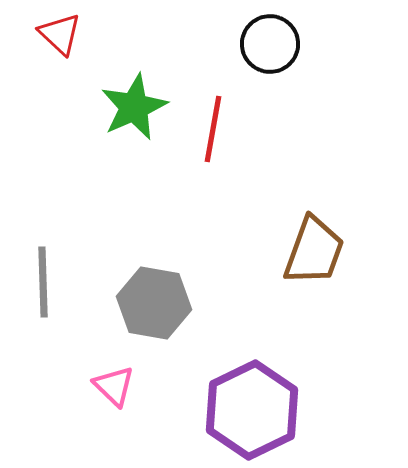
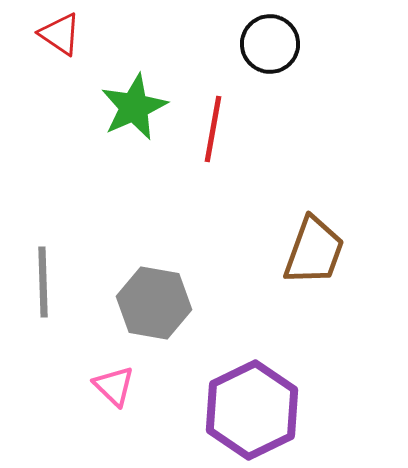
red triangle: rotated 9 degrees counterclockwise
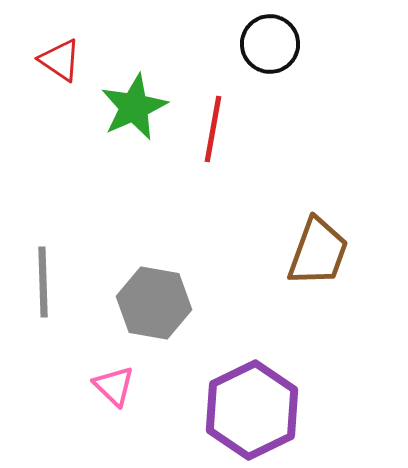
red triangle: moved 26 px down
brown trapezoid: moved 4 px right, 1 px down
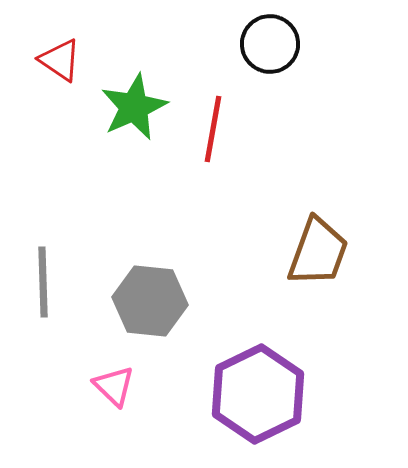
gray hexagon: moved 4 px left, 2 px up; rotated 4 degrees counterclockwise
purple hexagon: moved 6 px right, 16 px up
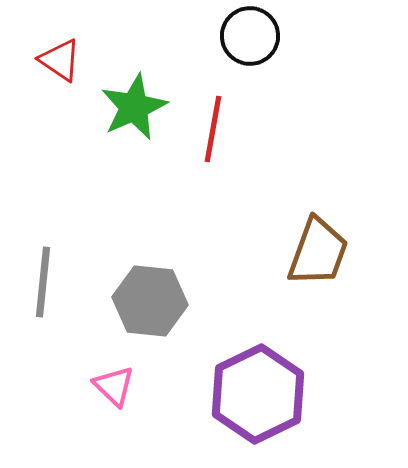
black circle: moved 20 px left, 8 px up
gray line: rotated 8 degrees clockwise
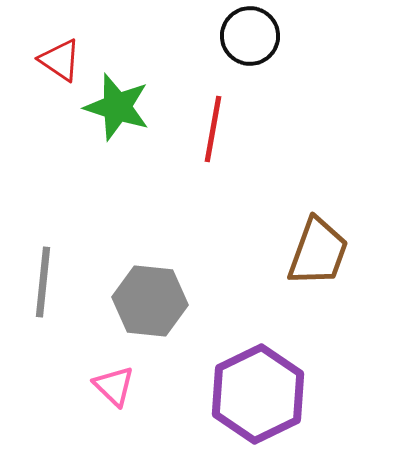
green star: moved 17 px left; rotated 30 degrees counterclockwise
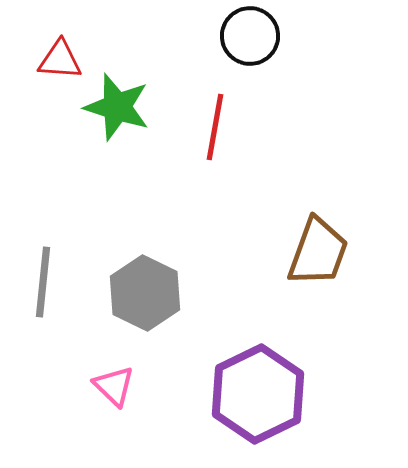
red triangle: rotated 30 degrees counterclockwise
red line: moved 2 px right, 2 px up
gray hexagon: moved 5 px left, 8 px up; rotated 20 degrees clockwise
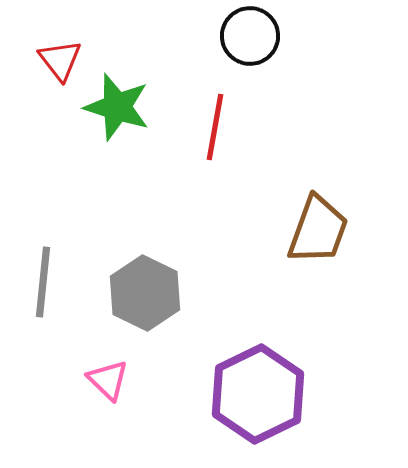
red triangle: rotated 48 degrees clockwise
brown trapezoid: moved 22 px up
pink triangle: moved 6 px left, 6 px up
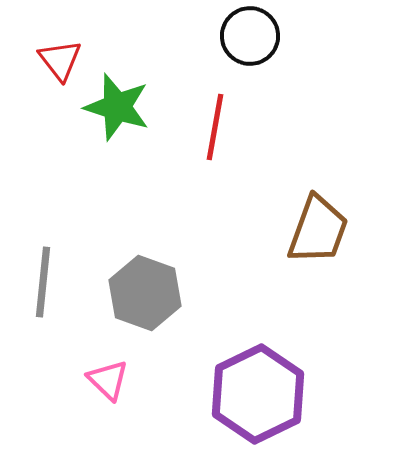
gray hexagon: rotated 6 degrees counterclockwise
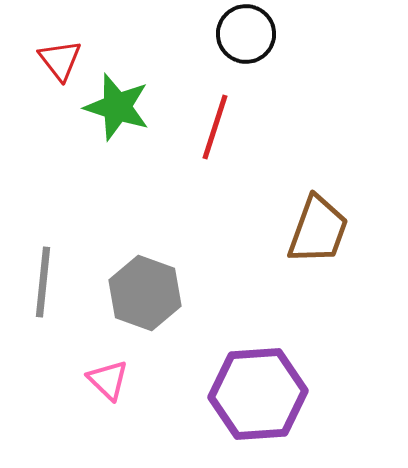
black circle: moved 4 px left, 2 px up
red line: rotated 8 degrees clockwise
purple hexagon: rotated 22 degrees clockwise
